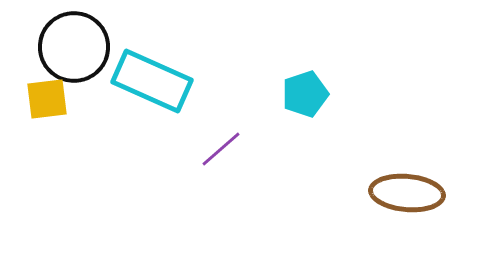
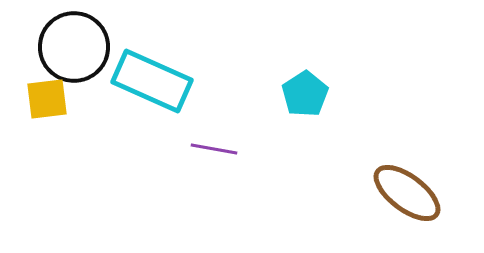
cyan pentagon: rotated 15 degrees counterclockwise
purple line: moved 7 px left; rotated 51 degrees clockwise
brown ellipse: rotated 32 degrees clockwise
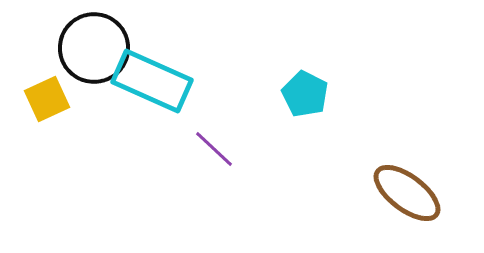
black circle: moved 20 px right, 1 px down
cyan pentagon: rotated 12 degrees counterclockwise
yellow square: rotated 18 degrees counterclockwise
purple line: rotated 33 degrees clockwise
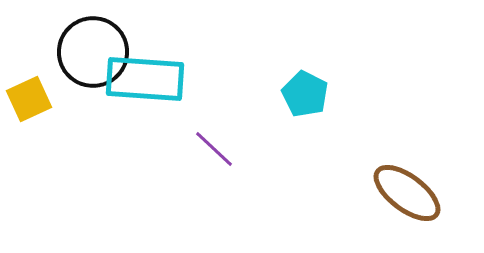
black circle: moved 1 px left, 4 px down
cyan rectangle: moved 7 px left, 2 px up; rotated 20 degrees counterclockwise
yellow square: moved 18 px left
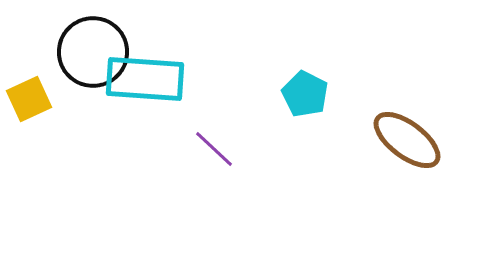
brown ellipse: moved 53 px up
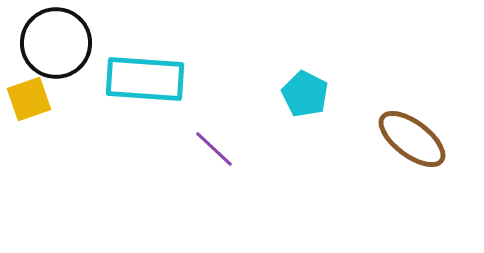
black circle: moved 37 px left, 9 px up
yellow square: rotated 6 degrees clockwise
brown ellipse: moved 5 px right, 1 px up
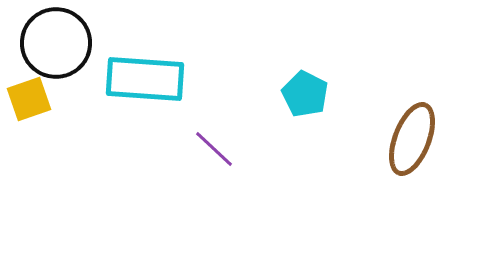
brown ellipse: rotated 74 degrees clockwise
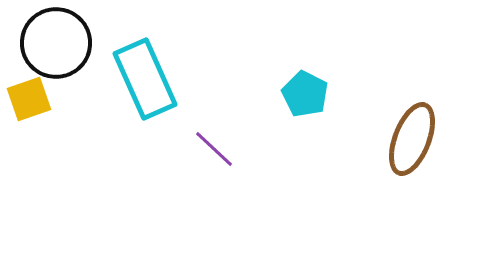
cyan rectangle: rotated 62 degrees clockwise
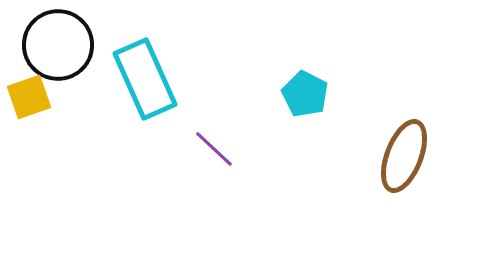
black circle: moved 2 px right, 2 px down
yellow square: moved 2 px up
brown ellipse: moved 8 px left, 17 px down
